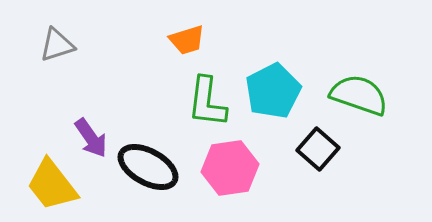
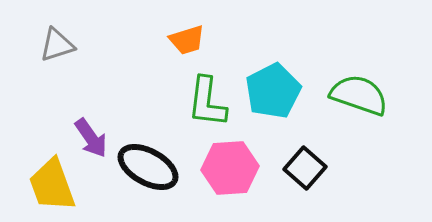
black square: moved 13 px left, 19 px down
pink hexagon: rotated 4 degrees clockwise
yellow trapezoid: rotated 18 degrees clockwise
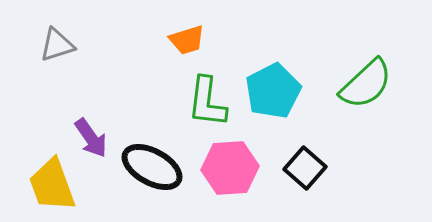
green semicircle: moved 7 px right, 11 px up; rotated 118 degrees clockwise
black ellipse: moved 4 px right
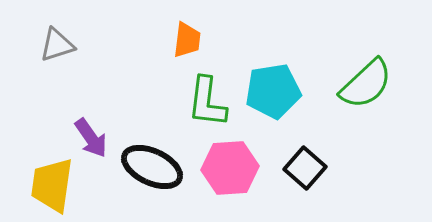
orange trapezoid: rotated 66 degrees counterclockwise
cyan pentagon: rotated 18 degrees clockwise
black ellipse: rotated 4 degrees counterclockwise
yellow trapezoid: rotated 28 degrees clockwise
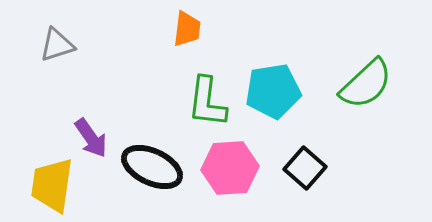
orange trapezoid: moved 11 px up
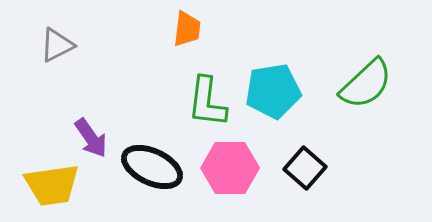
gray triangle: rotated 9 degrees counterclockwise
pink hexagon: rotated 4 degrees clockwise
yellow trapezoid: rotated 106 degrees counterclockwise
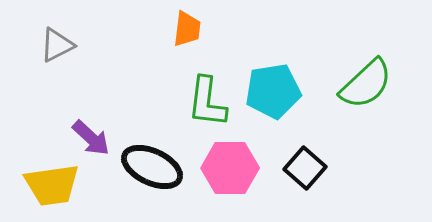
purple arrow: rotated 12 degrees counterclockwise
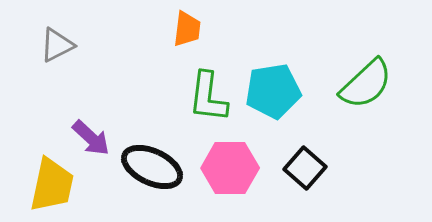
green L-shape: moved 1 px right, 5 px up
yellow trapezoid: rotated 70 degrees counterclockwise
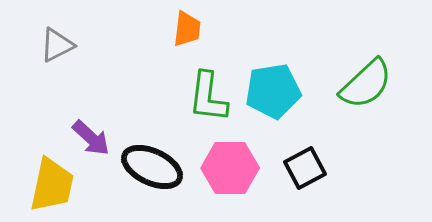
black square: rotated 21 degrees clockwise
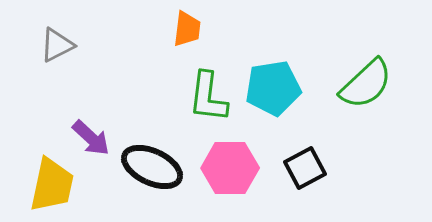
cyan pentagon: moved 3 px up
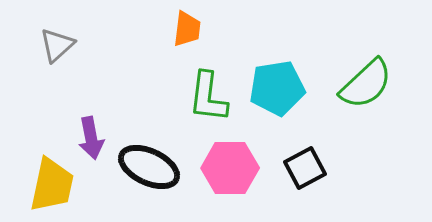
gray triangle: rotated 15 degrees counterclockwise
cyan pentagon: moved 4 px right
purple arrow: rotated 36 degrees clockwise
black ellipse: moved 3 px left
